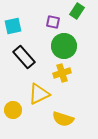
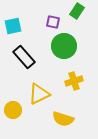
yellow cross: moved 12 px right, 8 px down
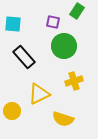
cyan square: moved 2 px up; rotated 18 degrees clockwise
yellow circle: moved 1 px left, 1 px down
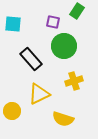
black rectangle: moved 7 px right, 2 px down
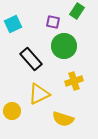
cyan square: rotated 30 degrees counterclockwise
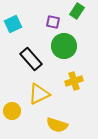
yellow semicircle: moved 6 px left, 6 px down
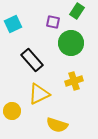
green circle: moved 7 px right, 3 px up
black rectangle: moved 1 px right, 1 px down
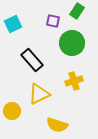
purple square: moved 1 px up
green circle: moved 1 px right
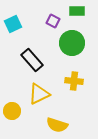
green rectangle: rotated 56 degrees clockwise
purple square: rotated 16 degrees clockwise
yellow cross: rotated 24 degrees clockwise
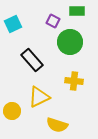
green circle: moved 2 px left, 1 px up
yellow triangle: moved 3 px down
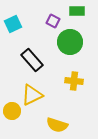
yellow triangle: moved 7 px left, 2 px up
